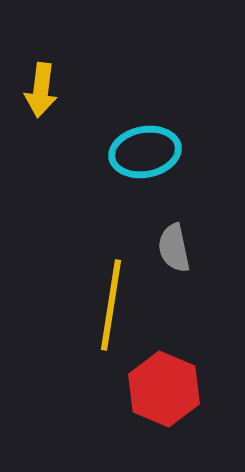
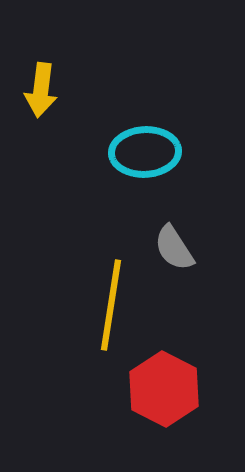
cyan ellipse: rotated 8 degrees clockwise
gray semicircle: rotated 21 degrees counterclockwise
red hexagon: rotated 4 degrees clockwise
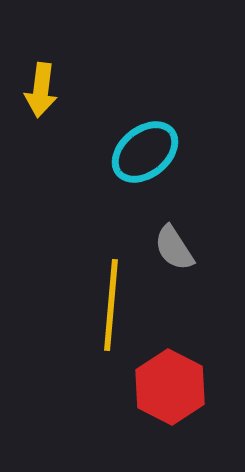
cyan ellipse: rotated 36 degrees counterclockwise
yellow line: rotated 4 degrees counterclockwise
red hexagon: moved 6 px right, 2 px up
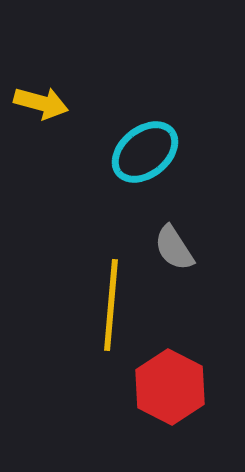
yellow arrow: moved 13 px down; rotated 82 degrees counterclockwise
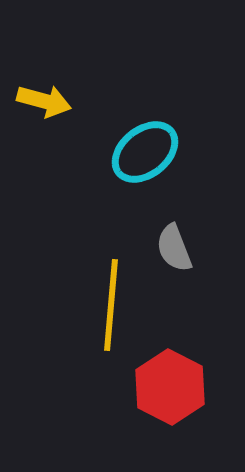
yellow arrow: moved 3 px right, 2 px up
gray semicircle: rotated 12 degrees clockwise
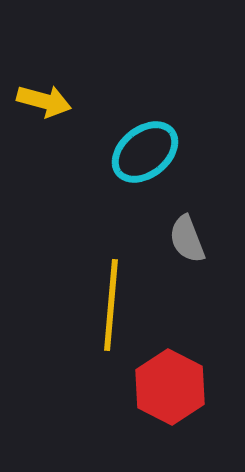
gray semicircle: moved 13 px right, 9 px up
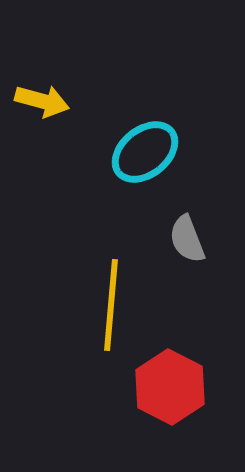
yellow arrow: moved 2 px left
